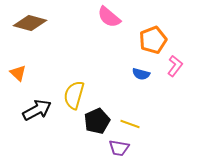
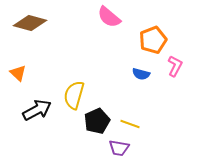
pink L-shape: rotated 10 degrees counterclockwise
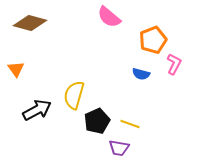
pink L-shape: moved 1 px left, 2 px up
orange triangle: moved 2 px left, 4 px up; rotated 12 degrees clockwise
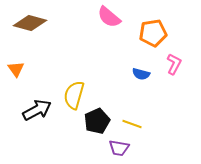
orange pentagon: moved 7 px up; rotated 12 degrees clockwise
yellow line: moved 2 px right
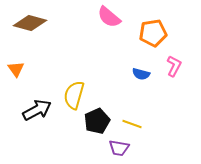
pink L-shape: moved 2 px down
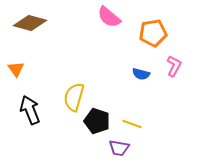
yellow semicircle: moved 2 px down
black arrow: moved 7 px left; rotated 84 degrees counterclockwise
black pentagon: rotated 30 degrees counterclockwise
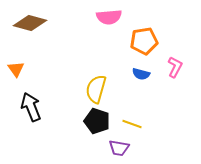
pink semicircle: rotated 45 degrees counterclockwise
orange pentagon: moved 9 px left, 8 px down
pink L-shape: moved 1 px right, 1 px down
yellow semicircle: moved 22 px right, 8 px up
black arrow: moved 1 px right, 3 px up
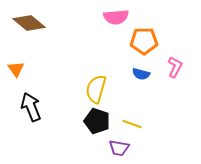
pink semicircle: moved 7 px right
brown diamond: moved 1 px left; rotated 24 degrees clockwise
orange pentagon: rotated 8 degrees clockwise
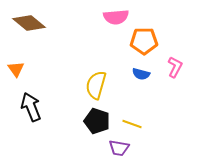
yellow semicircle: moved 4 px up
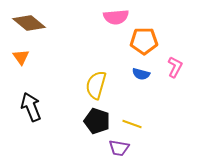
orange triangle: moved 5 px right, 12 px up
